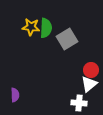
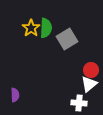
yellow star: moved 1 px down; rotated 30 degrees clockwise
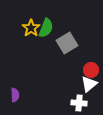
green semicircle: rotated 18 degrees clockwise
gray square: moved 4 px down
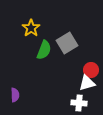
green semicircle: moved 2 px left, 22 px down
white triangle: moved 2 px left, 1 px up; rotated 24 degrees clockwise
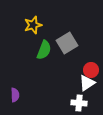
yellow star: moved 2 px right, 3 px up; rotated 18 degrees clockwise
white triangle: rotated 18 degrees counterclockwise
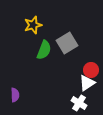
white cross: rotated 28 degrees clockwise
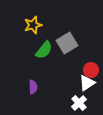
green semicircle: rotated 18 degrees clockwise
purple semicircle: moved 18 px right, 8 px up
white cross: rotated 14 degrees clockwise
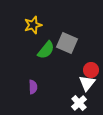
gray square: rotated 35 degrees counterclockwise
green semicircle: moved 2 px right
white triangle: rotated 18 degrees counterclockwise
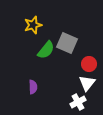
red circle: moved 2 px left, 6 px up
white cross: moved 1 px left, 1 px up; rotated 14 degrees clockwise
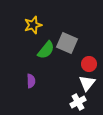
purple semicircle: moved 2 px left, 6 px up
